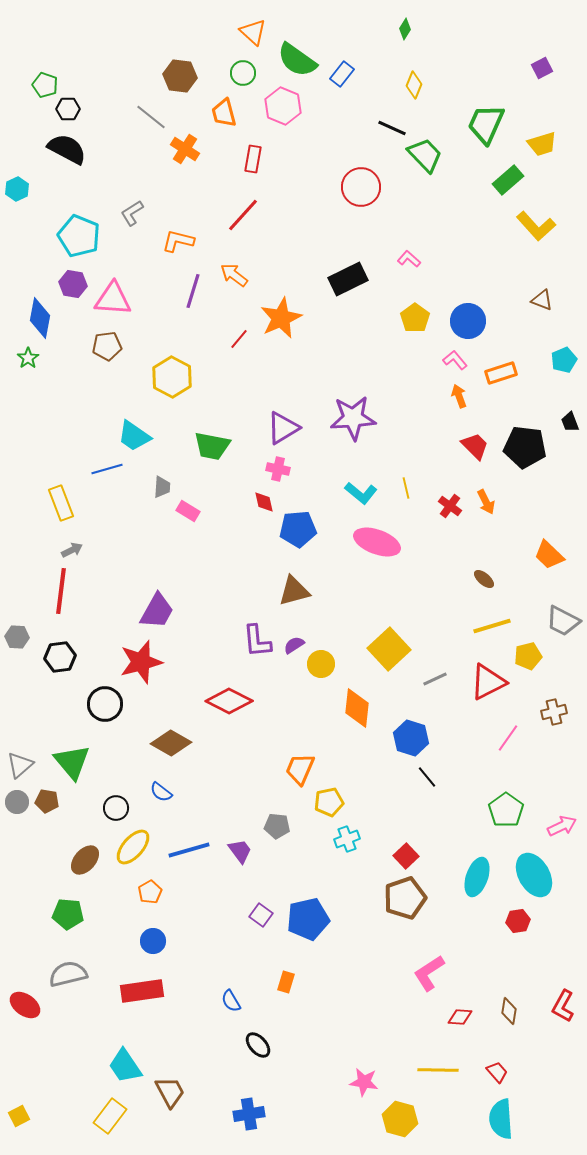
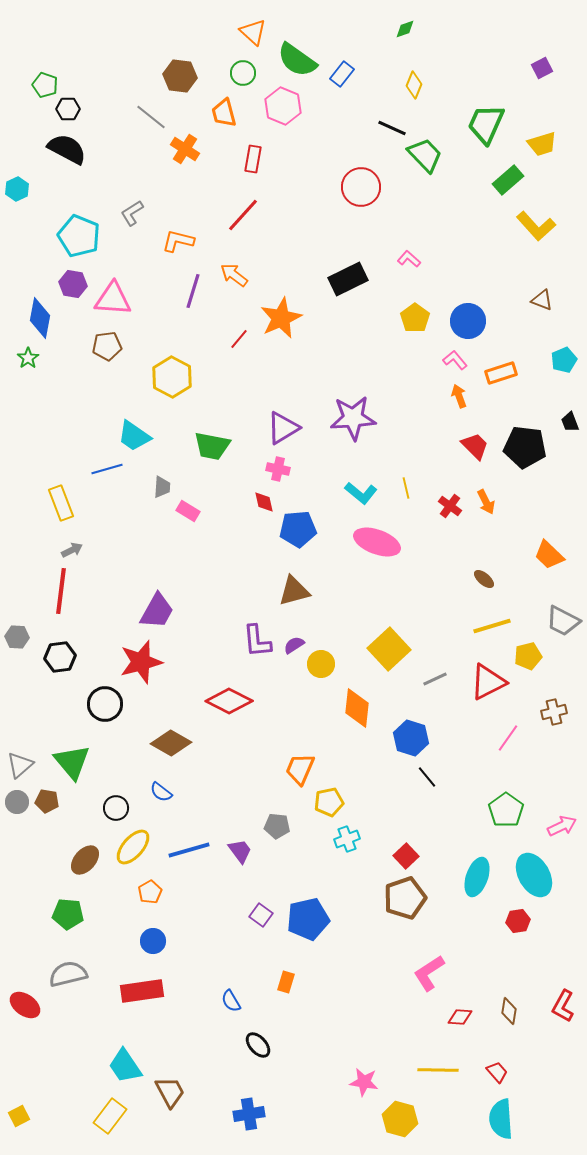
green diamond at (405, 29): rotated 40 degrees clockwise
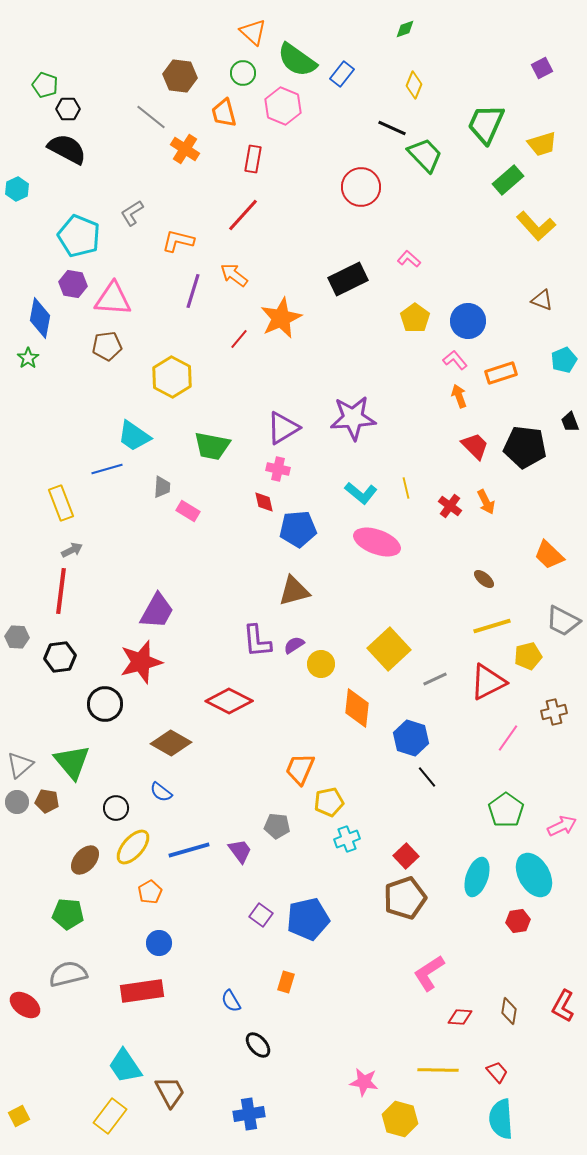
blue circle at (153, 941): moved 6 px right, 2 px down
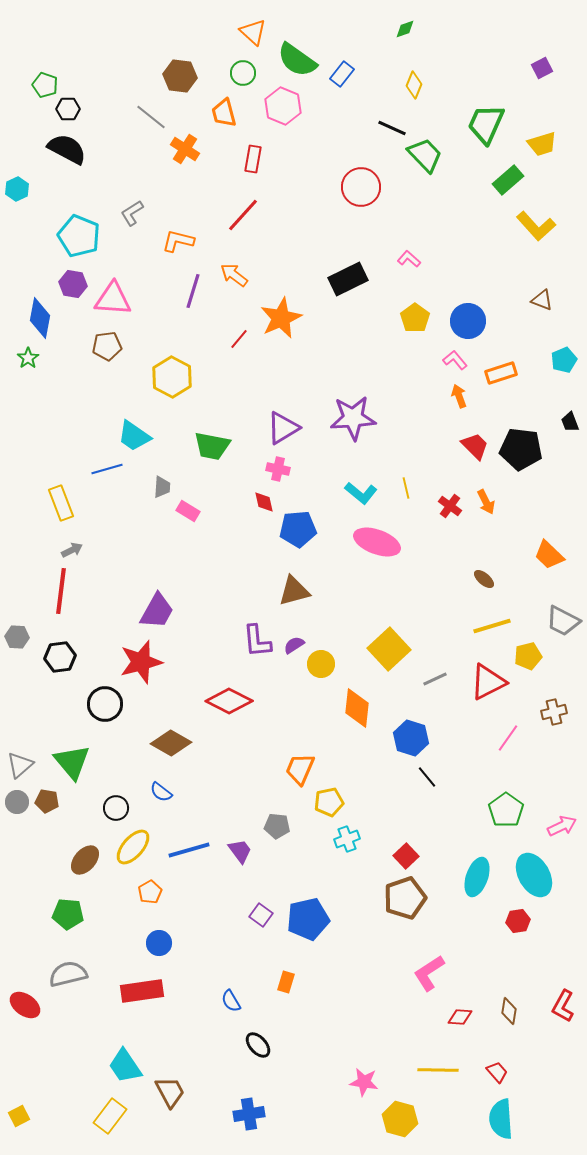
black pentagon at (525, 447): moved 4 px left, 2 px down
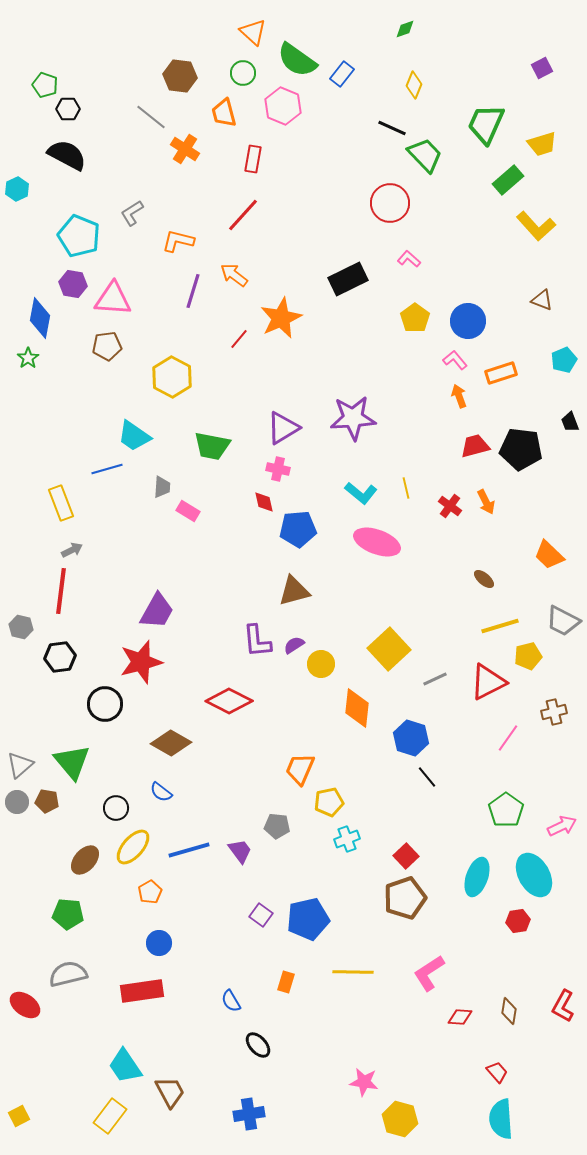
black semicircle at (67, 149): moved 6 px down
red circle at (361, 187): moved 29 px right, 16 px down
red trapezoid at (475, 446): rotated 60 degrees counterclockwise
yellow line at (492, 626): moved 8 px right
gray hexagon at (17, 637): moved 4 px right, 10 px up; rotated 10 degrees clockwise
yellow line at (438, 1070): moved 85 px left, 98 px up
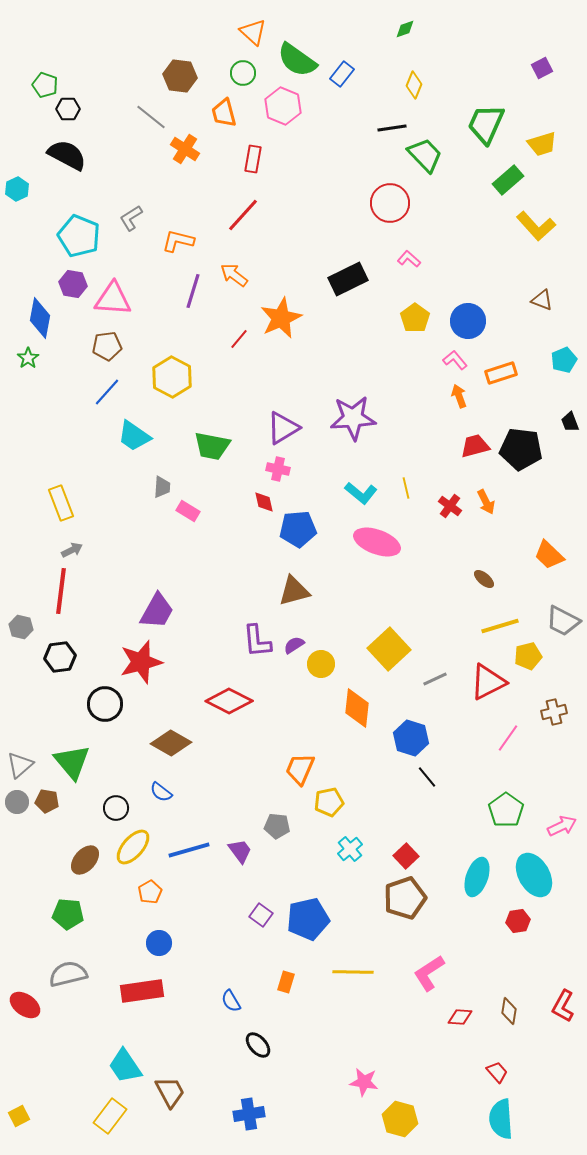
black line at (392, 128): rotated 32 degrees counterclockwise
gray L-shape at (132, 213): moved 1 px left, 5 px down
blue line at (107, 469): moved 77 px up; rotated 32 degrees counterclockwise
cyan cross at (347, 839): moved 3 px right, 10 px down; rotated 20 degrees counterclockwise
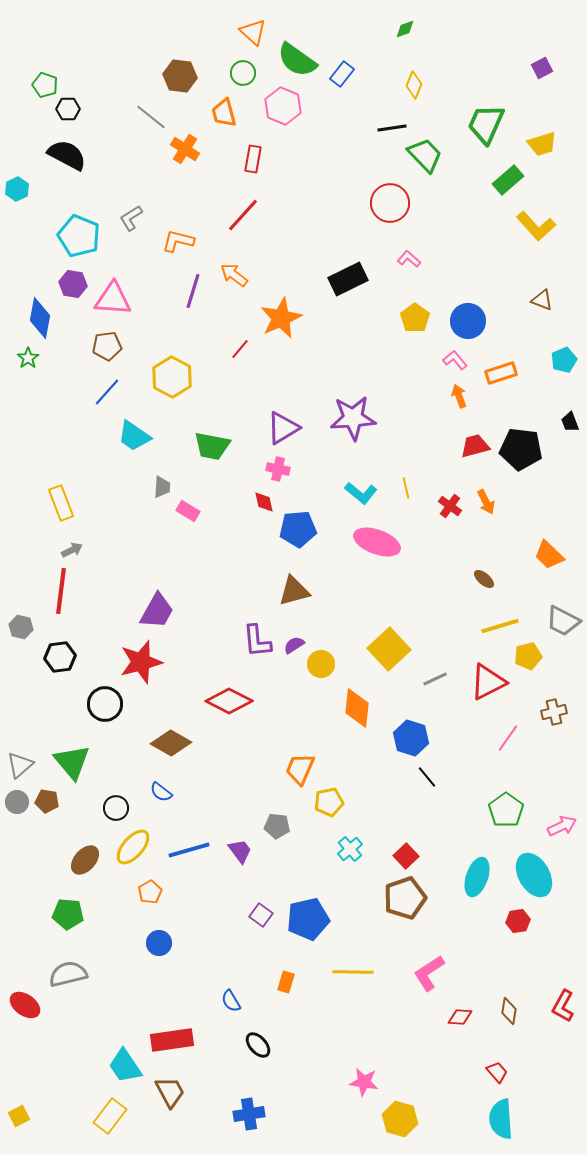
red line at (239, 339): moved 1 px right, 10 px down
red rectangle at (142, 991): moved 30 px right, 49 px down
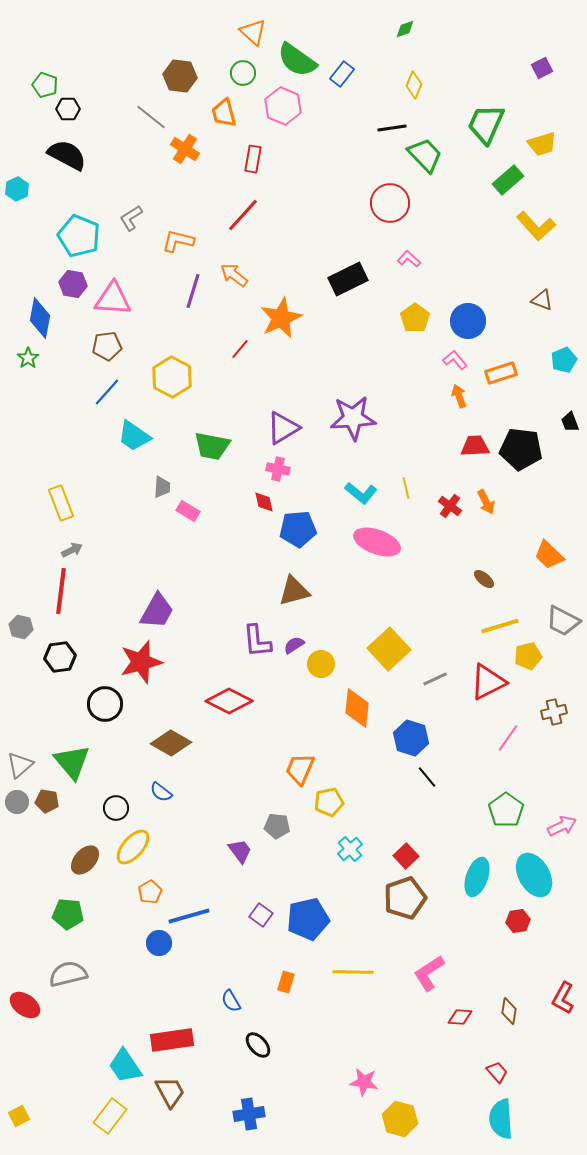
red trapezoid at (475, 446): rotated 12 degrees clockwise
blue line at (189, 850): moved 66 px down
red L-shape at (563, 1006): moved 8 px up
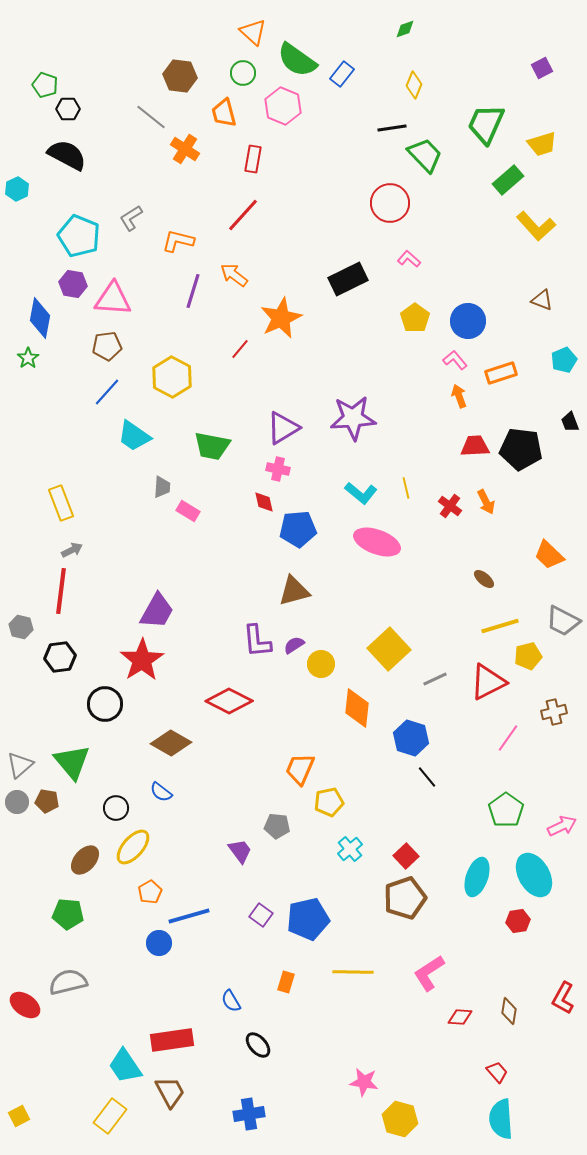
red star at (141, 662): moved 1 px right, 2 px up; rotated 18 degrees counterclockwise
gray semicircle at (68, 974): moved 8 px down
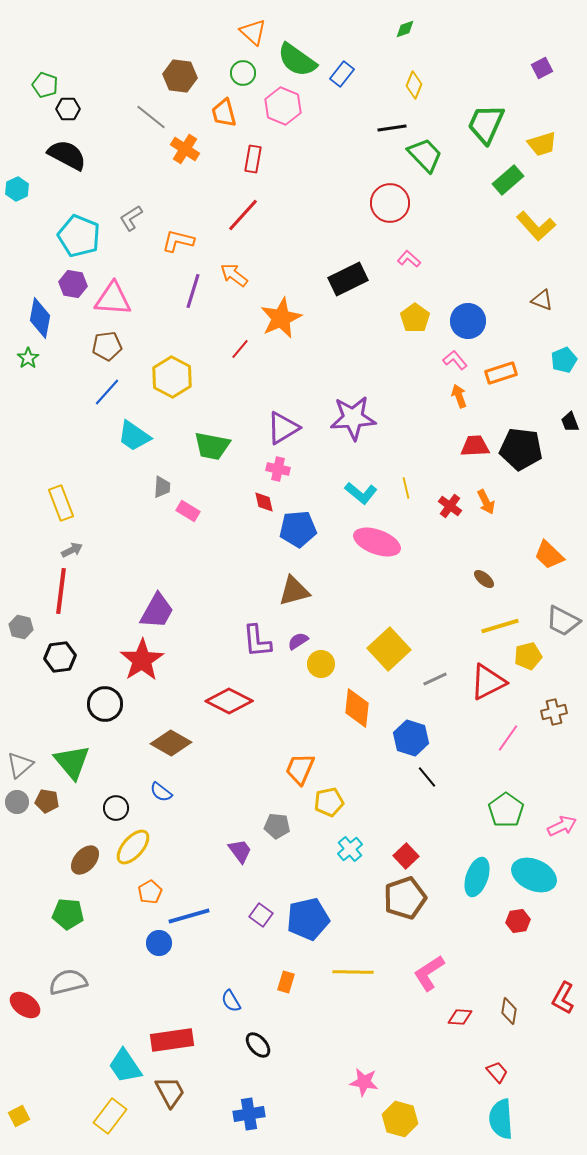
purple semicircle at (294, 645): moved 4 px right, 4 px up
cyan ellipse at (534, 875): rotated 36 degrees counterclockwise
